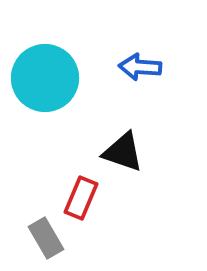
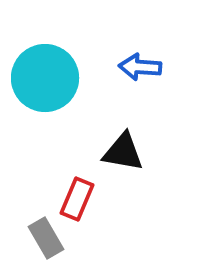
black triangle: rotated 9 degrees counterclockwise
red rectangle: moved 4 px left, 1 px down
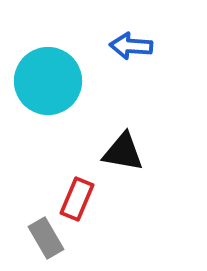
blue arrow: moved 9 px left, 21 px up
cyan circle: moved 3 px right, 3 px down
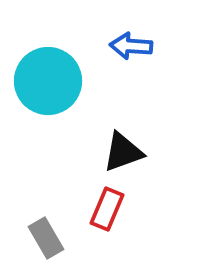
black triangle: rotated 30 degrees counterclockwise
red rectangle: moved 30 px right, 10 px down
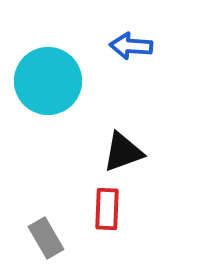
red rectangle: rotated 21 degrees counterclockwise
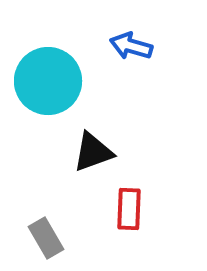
blue arrow: rotated 12 degrees clockwise
black triangle: moved 30 px left
red rectangle: moved 22 px right
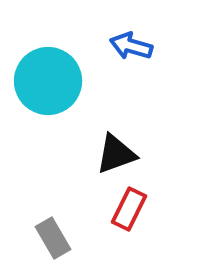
black triangle: moved 23 px right, 2 px down
red rectangle: rotated 24 degrees clockwise
gray rectangle: moved 7 px right
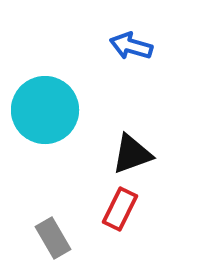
cyan circle: moved 3 px left, 29 px down
black triangle: moved 16 px right
red rectangle: moved 9 px left
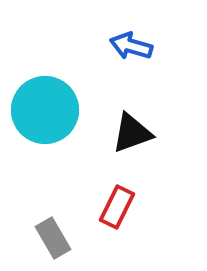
black triangle: moved 21 px up
red rectangle: moved 3 px left, 2 px up
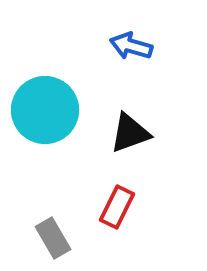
black triangle: moved 2 px left
